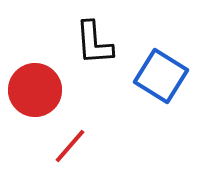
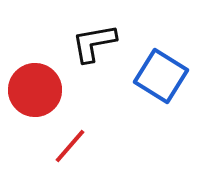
black L-shape: rotated 84 degrees clockwise
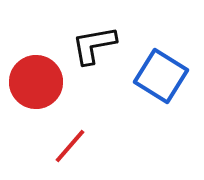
black L-shape: moved 2 px down
red circle: moved 1 px right, 8 px up
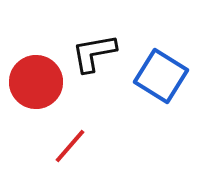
black L-shape: moved 8 px down
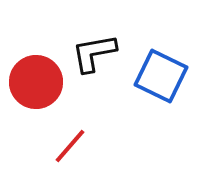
blue square: rotated 6 degrees counterclockwise
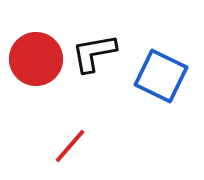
red circle: moved 23 px up
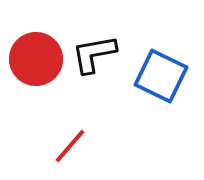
black L-shape: moved 1 px down
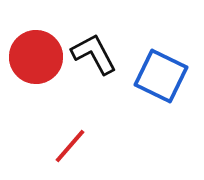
black L-shape: rotated 72 degrees clockwise
red circle: moved 2 px up
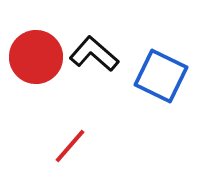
black L-shape: rotated 21 degrees counterclockwise
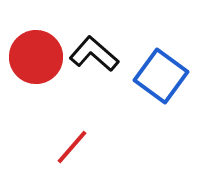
blue square: rotated 10 degrees clockwise
red line: moved 2 px right, 1 px down
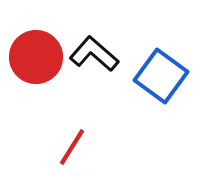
red line: rotated 9 degrees counterclockwise
